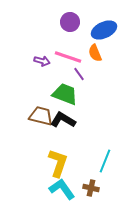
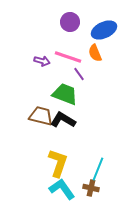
cyan line: moved 7 px left, 8 px down
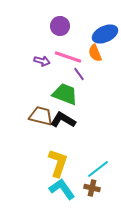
purple circle: moved 10 px left, 4 px down
blue ellipse: moved 1 px right, 4 px down
cyan line: rotated 30 degrees clockwise
brown cross: moved 1 px right
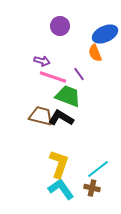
pink line: moved 15 px left, 20 px down
green trapezoid: moved 3 px right, 2 px down
black L-shape: moved 2 px left, 2 px up
yellow L-shape: moved 1 px right, 1 px down
cyan L-shape: moved 1 px left
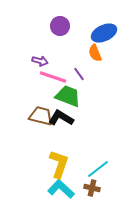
blue ellipse: moved 1 px left, 1 px up
purple arrow: moved 2 px left
cyan L-shape: rotated 12 degrees counterclockwise
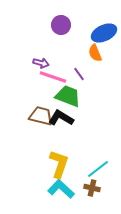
purple circle: moved 1 px right, 1 px up
purple arrow: moved 1 px right, 2 px down
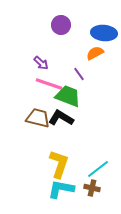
blue ellipse: rotated 30 degrees clockwise
orange semicircle: rotated 84 degrees clockwise
purple arrow: rotated 28 degrees clockwise
pink line: moved 4 px left, 7 px down
brown trapezoid: moved 3 px left, 2 px down
cyan L-shape: rotated 32 degrees counterclockwise
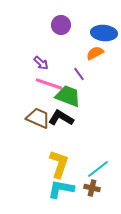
brown trapezoid: rotated 10 degrees clockwise
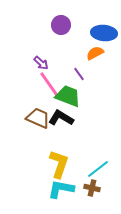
pink line: rotated 36 degrees clockwise
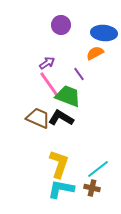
purple arrow: moved 6 px right; rotated 77 degrees counterclockwise
